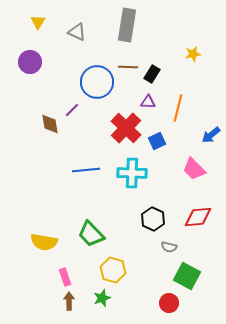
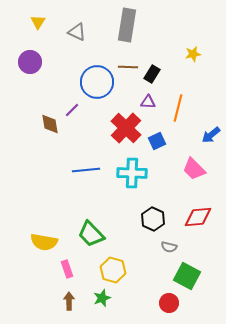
pink rectangle: moved 2 px right, 8 px up
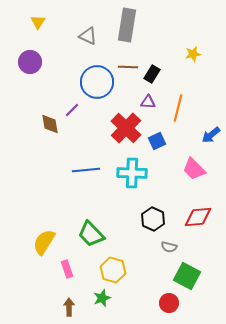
gray triangle: moved 11 px right, 4 px down
yellow semicircle: rotated 112 degrees clockwise
brown arrow: moved 6 px down
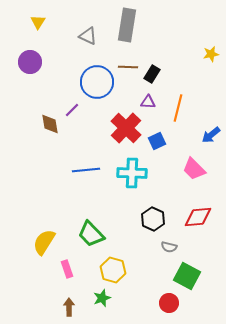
yellow star: moved 18 px right
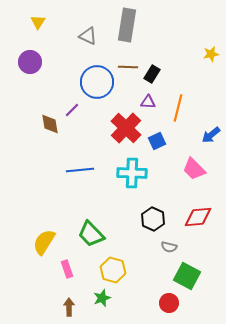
blue line: moved 6 px left
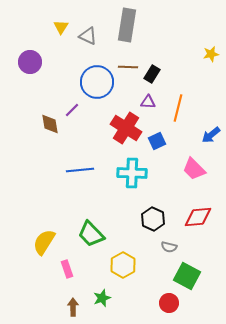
yellow triangle: moved 23 px right, 5 px down
red cross: rotated 12 degrees counterclockwise
yellow hexagon: moved 10 px right, 5 px up; rotated 15 degrees clockwise
brown arrow: moved 4 px right
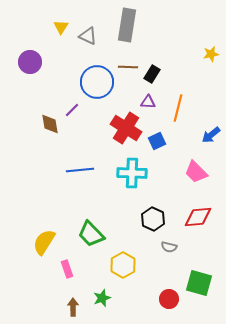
pink trapezoid: moved 2 px right, 3 px down
green square: moved 12 px right, 7 px down; rotated 12 degrees counterclockwise
red circle: moved 4 px up
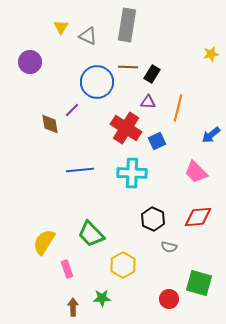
green star: rotated 18 degrees clockwise
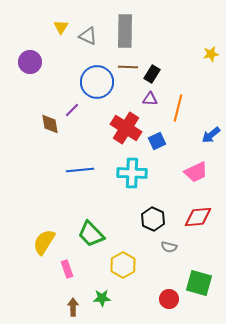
gray rectangle: moved 2 px left, 6 px down; rotated 8 degrees counterclockwise
purple triangle: moved 2 px right, 3 px up
pink trapezoid: rotated 70 degrees counterclockwise
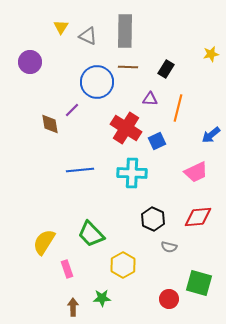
black rectangle: moved 14 px right, 5 px up
